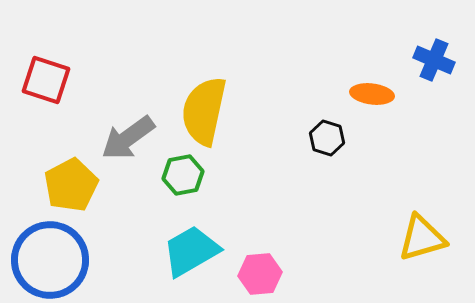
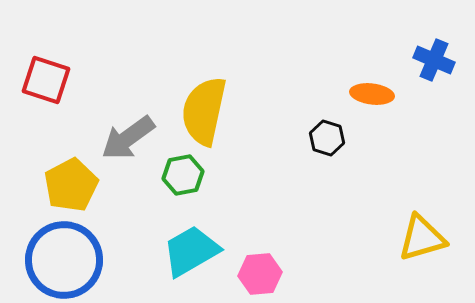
blue circle: moved 14 px right
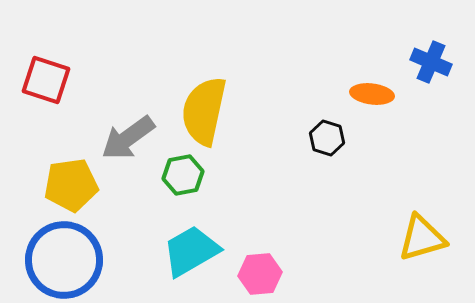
blue cross: moved 3 px left, 2 px down
yellow pentagon: rotated 20 degrees clockwise
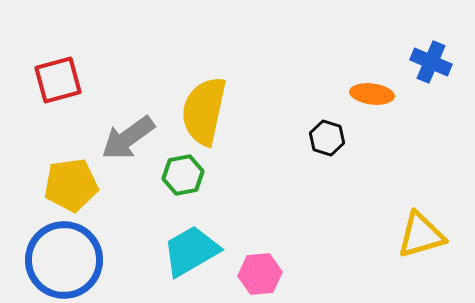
red square: moved 12 px right; rotated 33 degrees counterclockwise
yellow triangle: moved 1 px left, 3 px up
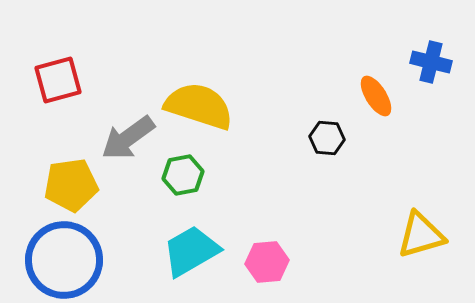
blue cross: rotated 9 degrees counterclockwise
orange ellipse: moved 4 px right, 2 px down; rotated 51 degrees clockwise
yellow semicircle: moved 5 px left, 5 px up; rotated 96 degrees clockwise
black hexagon: rotated 12 degrees counterclockwise
pink hexagon: moved 7 px right, 12 px up
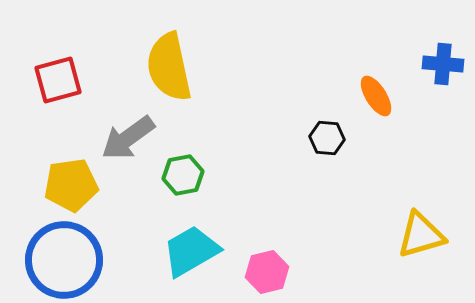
blue cross: moved 12 px right, 2 px down; rotated 9 degrees counterclockwise
yellow semicircle: moved 30 px left, 39 px up; rotated 120 degrees counterclockwise
pink hexagon: moved 10 px down; rotated 9 degrees counterclockwise
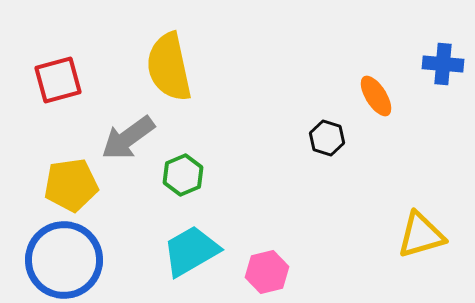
black hexagon: rotated 12 degrees clockwise
green hexagon: rotated 12 degrees counterclockwise
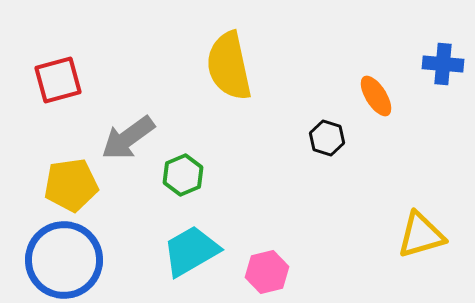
yellow semicircle: moved 60 px right, 1 px up
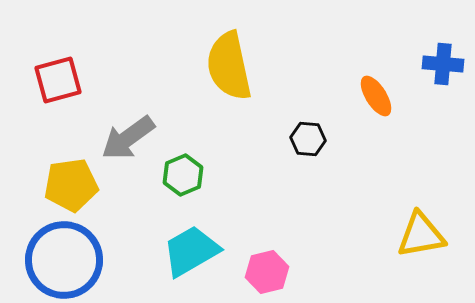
black hexagon: moved 19 px left, 1 px down; rotated 12 degrees counterclockwise
yellow triangle: rotated 6 degrees clockwise
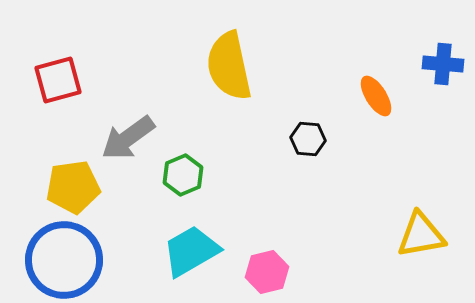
yellow pentagon: moved 2 px right, 2 px down
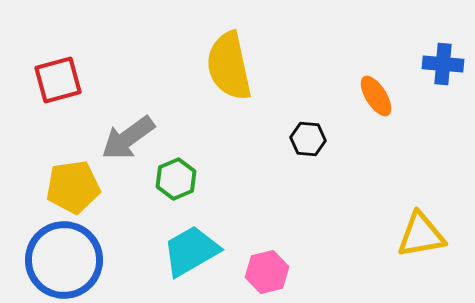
green hexagon: moved 7 px left, 4 px down
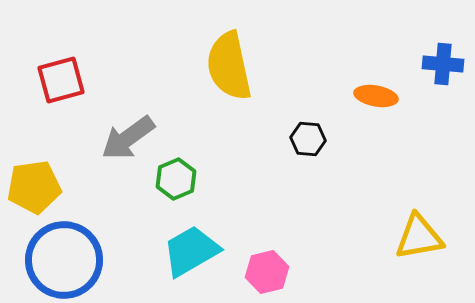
red square: moved 3 px right
orange ellipse: rotated 48 degrees counterclockwise
yellow pentagon: moved 39 px left
yellow triangle: moved 2 px left, 2 px down
